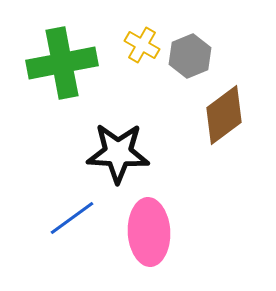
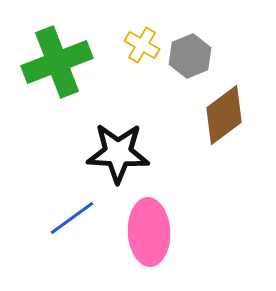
green cross: moved 5 px left, 1 px up; rotated 10 degrees counterclockwise
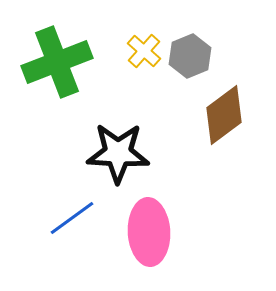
yellow cross: moved 2 px right, 6 px down; rotated 12 degrees clockwise
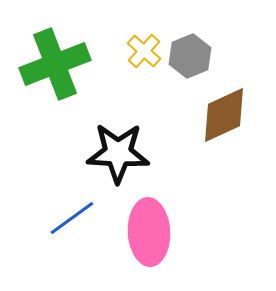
green cross: moved 2 px left, 2 px down
brown diamond: rotated 12 degrees clockwise
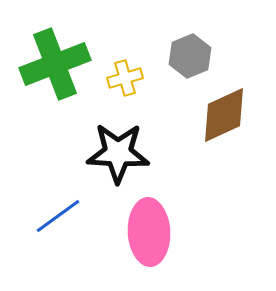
yellow cross: moved 19 px left, 27 px down; rotated 32 degrees clockwise
blue line: moved 14 px left, 2 px up
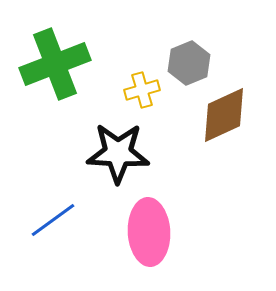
gray hexagon: moved 1 px left, 7 px down
yellow cross: moved 17 px right, 12 px down
blue line: moved 5 px left, 4 px down
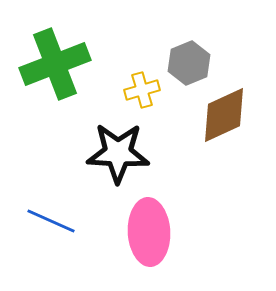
blue line: moved 2 px left, 1 px down; rotated 60 degrees clockwise
